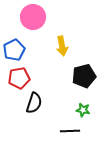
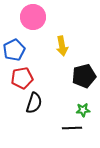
red pentagon: moved 3 px right
green star: rotated 16 degrees counterclockwise
black line: moved 2 px right, 3 px up
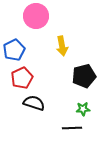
pink circle: moved 3 px right, 1 px up
red pentagon: rotated 15 degrees counterclockwise
black semicircle: rotated 90 degrees counterclockwise
green star: moved 1 px up
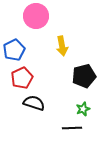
green star: rotated 16 degrees counterclockwise
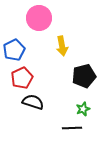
pink circle: moved 3 px right, 2 px down
black semicircle: moved 1 px left, 1 px up
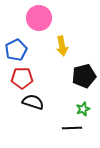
blue pentagon: moved 2 px right
red pentagon: rotated 25 degrees clockwise
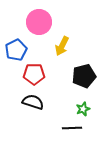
pink circle: moved 4 px down
yellow arrow: rotated 36 degrees clockwise
red pentagon: moved 12 px right, 4 px up
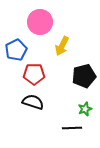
pink circle: moved 1 px right
green star: moved 2 px right
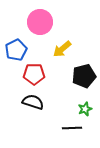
yellow arrow: moved 3 px down; rotated 24 degrees clockwise
